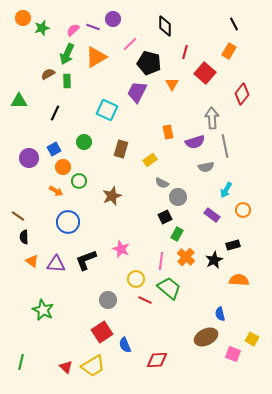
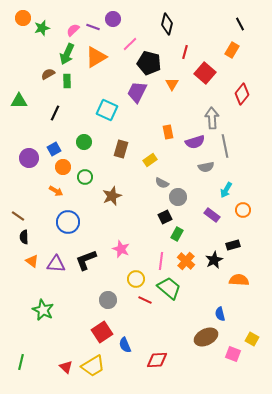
black line at (234, 24): moved 6 px right
black diamond at (165, 26): moved 2 px right, 2 px up; rotated 15 degrees clockwise
orange rectangle at (229, 51): moved 3 px right, 1 px up
green circle at (79, 181): moved 6 px right, 4 px up
orange cross at (186, 257): moved 4 px down
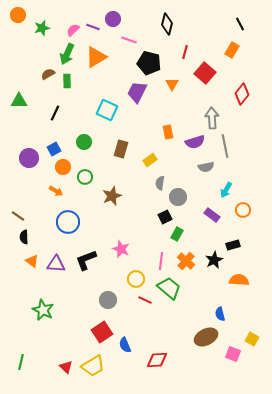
orange circle at (23, 18): moved 5 px left, 3 px up
pink line at (130, 44): moved 1 px left, 4 px up; rotated 63 degrees clockwise
gray semicircle at (162, 183): moved 2 px left; rotated 72 degrees clockwise
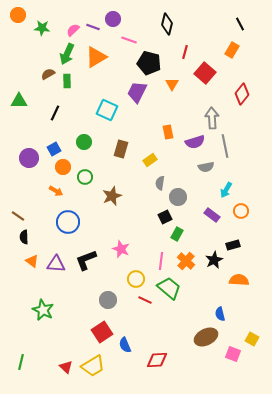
green star at (42, 28): rotated 21 degrees clockwise
orange circle at (243, 210): moved 2 px left, 1 px down
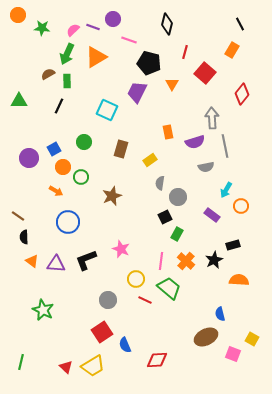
black line at (55, 113): moved 4 px right, 7 px up
green circle at (85, 177): moved 4 px left
orange circle at (241, 211): moved 5 px up
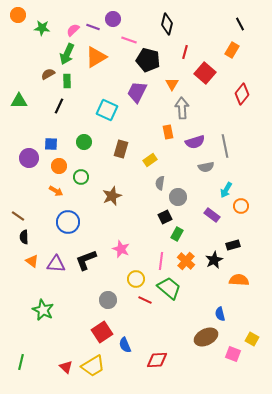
black pentagon at (149, 63): moved 1 px left, 3 px up
gray arrow at (212, 118): moved 30 px left, 10 px up
blue square at (54, 149): moved 3 px left, 5 px up; rotated 32 degrees clockwise
orange circle at (63, 167): moved 4 px left, 1 px up
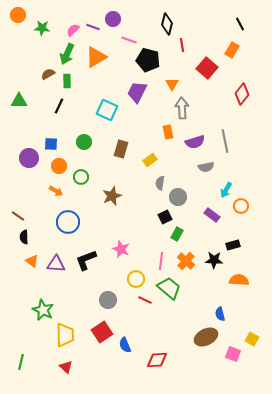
red line at (185, 52): moved 3 px left, 7 px up; rotated 24 degrees counterclockwise
red square at (205, 73): moved 2 px right, 5 px up
gray line at (225, 146): moved 5 px up
black star at (214, 260): rotated 30 degrees clockwise
yellow trapezoid at (93, 366): moved 28 px left, 31 px up; rotated 60 degrees counterclockwise
